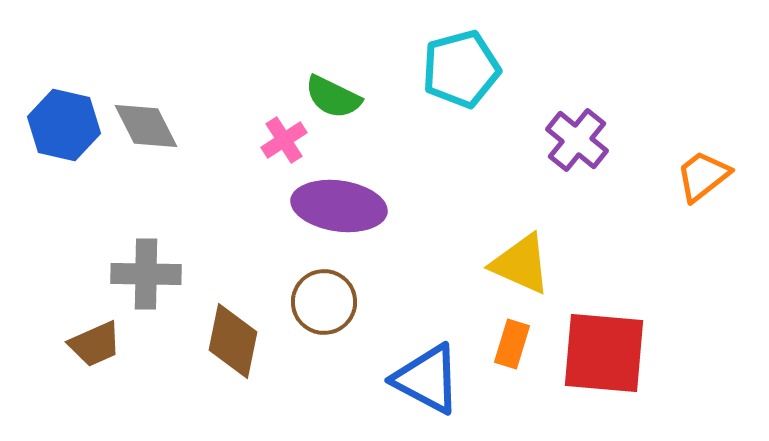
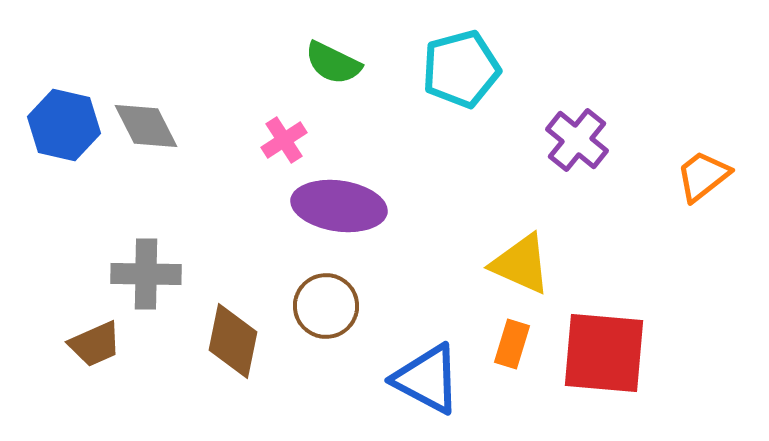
green semicircle: moved 34 px up
brown circle: moved 2 px right, 4 px down
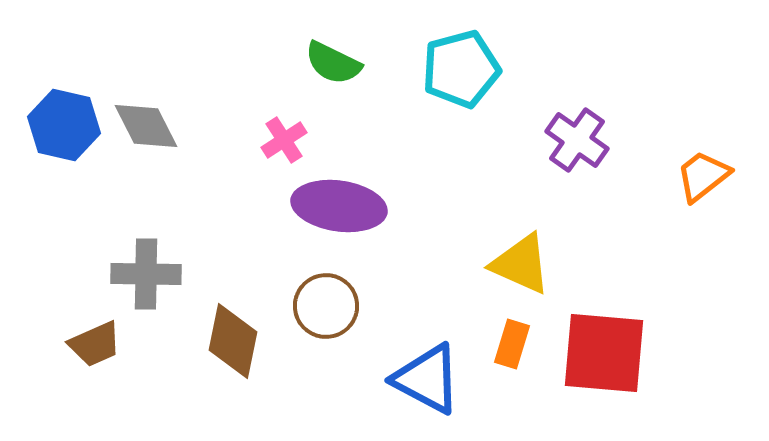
purple cross: rotated 4 degrees counterclockwise
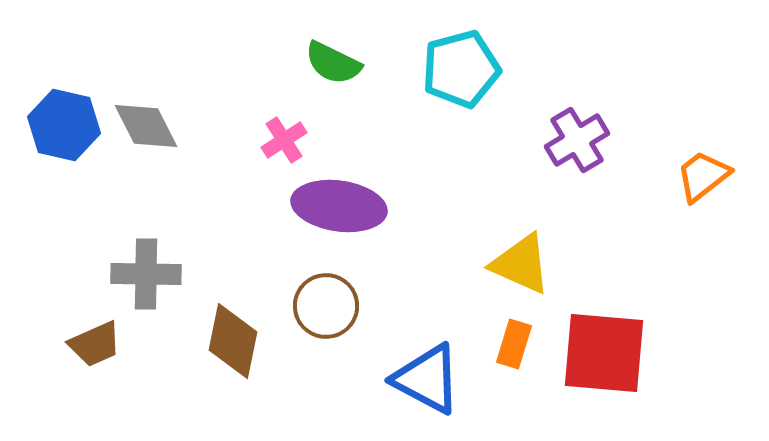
purple cross: rotated 24 degrees clockwise
orange rectangle: moved 2 px right
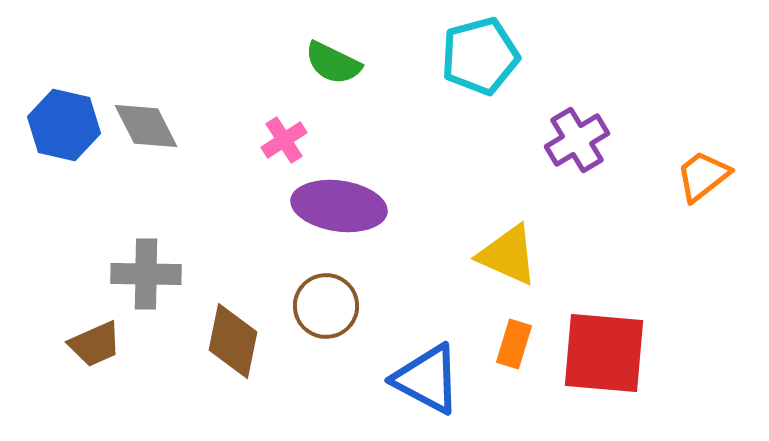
cyan pentagon: moved 19 px right, 13 px up
yellow triangle: moved 13 px left, 9 px up
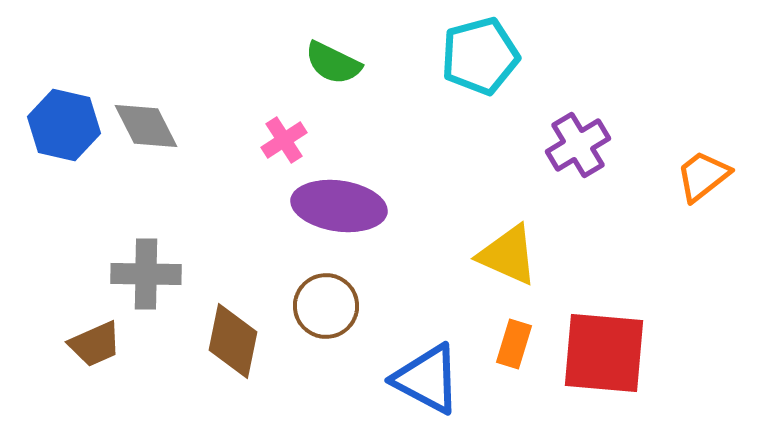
purple cross: moved 1 px right, 5 px down
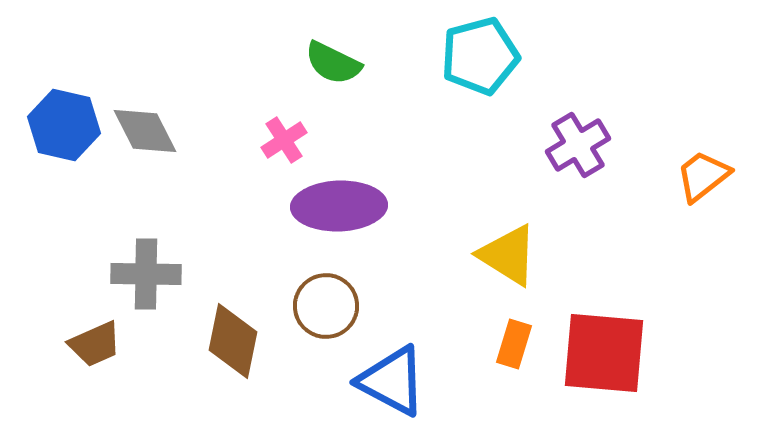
gray diamond: moved 1 px left, 5 px down
purple ellipse: rotated 10 degrees counterclockwise
yellow triangle: rotated 8 degrees clockwise
blue triangle: moved 35 px left, 2 px down
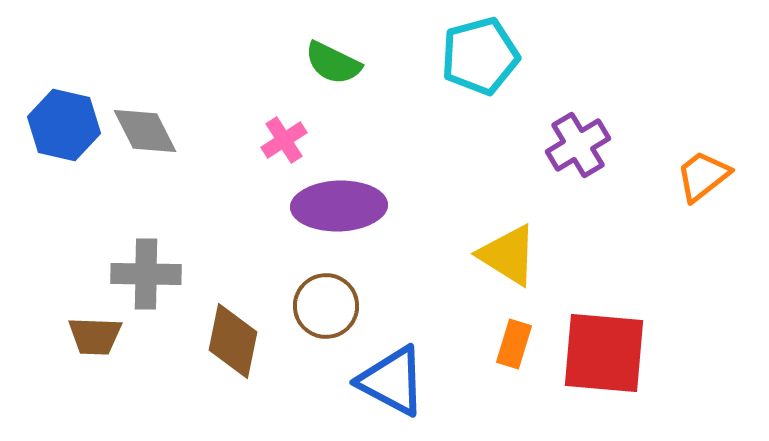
brown trapezoid: moved 8 px up; rotated 26 degrees clockwise
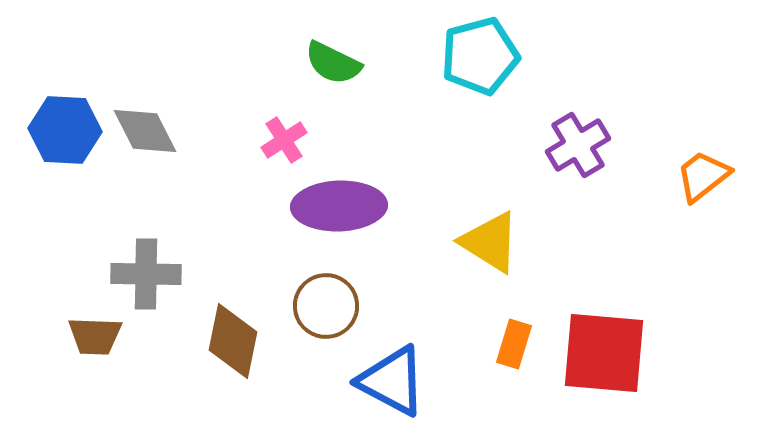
blue hexagon: moved 1 px right, 5 px down; rotated 10 degrees counterclockwise
yellow triangle: moved 18 px left, 13 px up
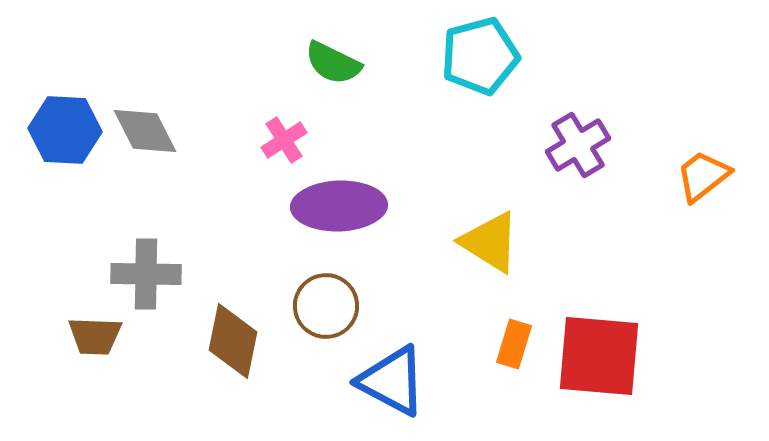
red square: moved 5 px left, 3 px down
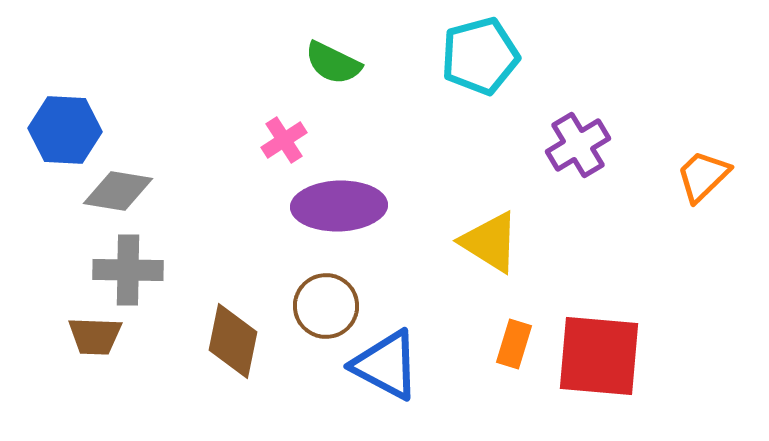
gray diamond: moved 27 px left, 60 px down; rotated 54 degrees counterclockwise
orange trapezoid: rotated 6 degrees counterclockwise
gray cross: moved 18 px left, 4 px up
blue triangle: moved 6 px left, 16 px up
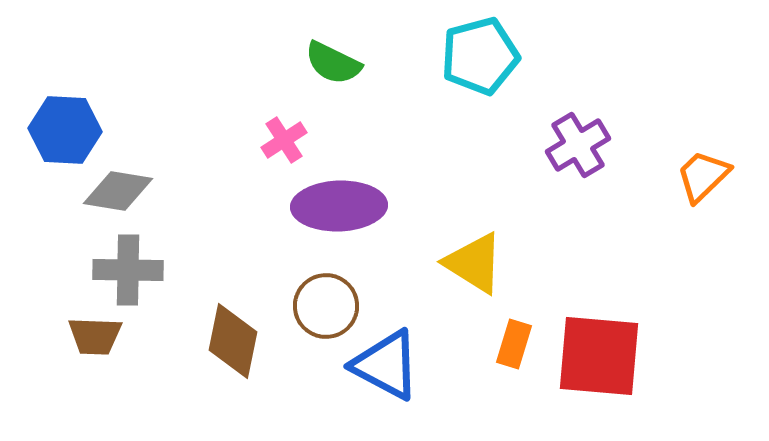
yellow triangle: moved 16 px left, 21 px down
